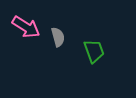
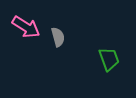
green trapezoid: moved 15 px right, 8 px down
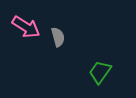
green trapezoid: moved 9 px left, 13 px down; rotated 125 degrees counterclockwise
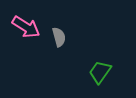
gray semicircle: moved 1 px right
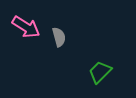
green trapezoid: rotated 10 degrees clockwise
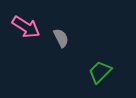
gray semicircle: moved 2 px right, 1 px down; rotated 12 degrees counterclockwise
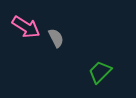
gray semicircle: moved 5 px left
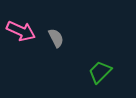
pink arrow: moved 5 px left, 4 px down; rotated 8 degrees counterclockwise
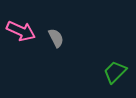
green trapezoid: moved 15 px right
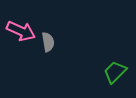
gray semicircle: moved 8 px left, 4 px down; rotated 18 degrees clockwise
